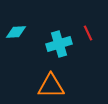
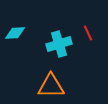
cyan diamond: moved 1 px left, 1 px down
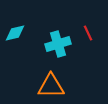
cyan diamond: rotated 10 degrees counterclockwise
cyan cross: moved 1 px left
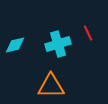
cyan diamond: moved 12 px down
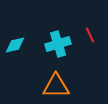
red line: moved 2 px right, 2 px down
orange triangle: moved 5 px right
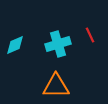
cyan diamond: rotated 10 degrees counterclockwise
